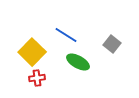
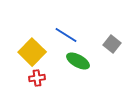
green ellipse: moved 1 px up
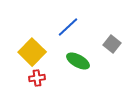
blue line: moved 2 px right, 8 px up; rotated 75 degrees counterclockwise
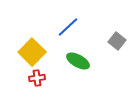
gray square: moved 5 px right, 3 px up
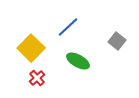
yellow square: moved 1 px left, 4 px up
red cross: rotated 35 degrees counterclockwise
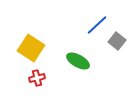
blue line: moved 29 px right, 2 px up
yellow square: rotated 12 degrees counterclockwise
red cross: rotated 28 degrees clockwise
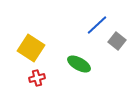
green ellipse: moved 1 px right, 3 px down
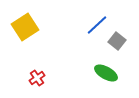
yellow square: moved 6 px left, 21 px up; rotated 24 degrees clockwise
green ellipse: moved 27 px right, 9 px down
red cross: rotated 21 degrees counterclockwise
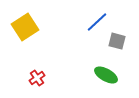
blue line: moved 3 px up
gray square: rotated 24 degrees counterclockwise
green ellipse: moved 2 px down
